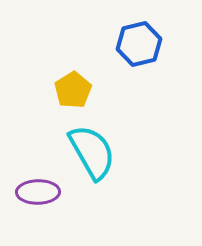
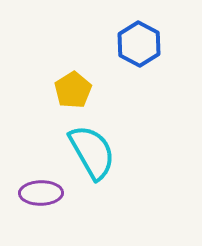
blue hexagon: rotated 18 degrees counterclockwise
purple ellipse: moved 3 px right, 1 px down
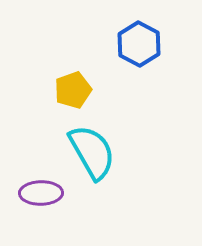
yellow pentagon: rotated 12 degrees clockwise
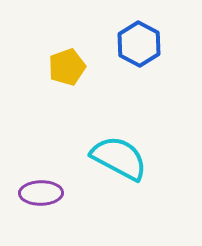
yellow pentagon: moved 6 px left, 23 px up
cyan semicircle: moved 27 px right, 6 px down; rotated 32 degrees counterclockwise
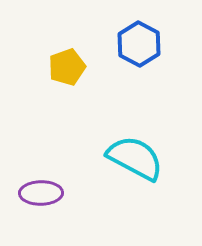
cyan semicircle: moved 16 px right
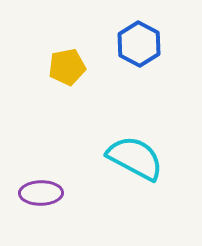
yellow pentagon: rotated 9 degrees clockwise
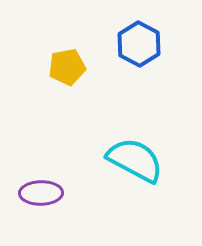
cyan semicircle: moved 2 px down
